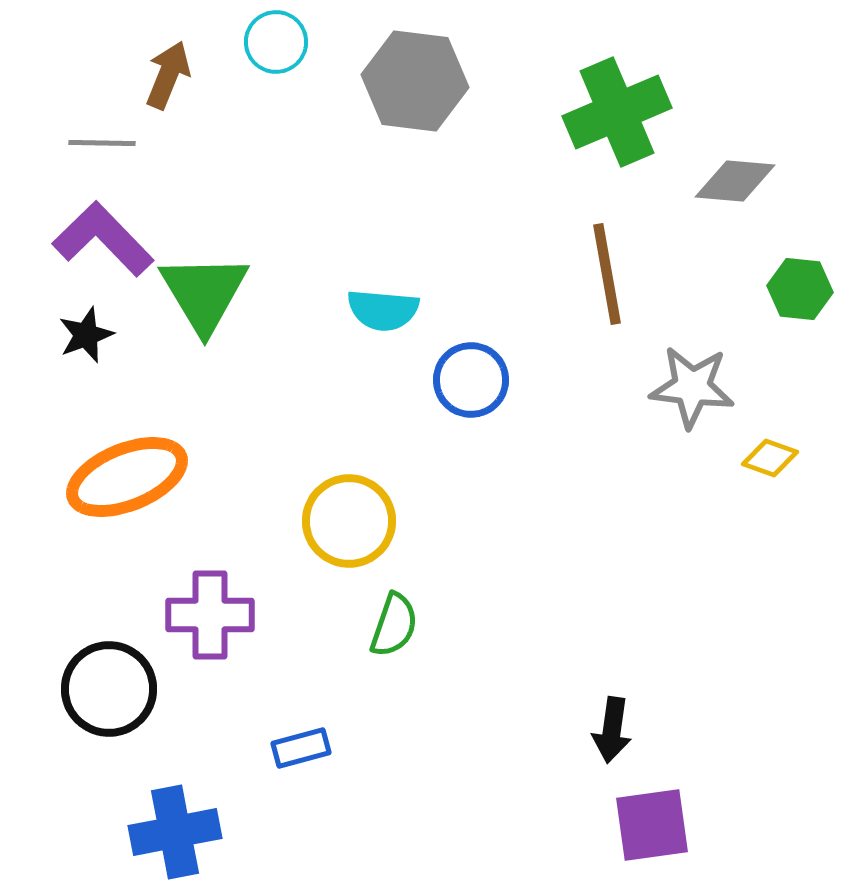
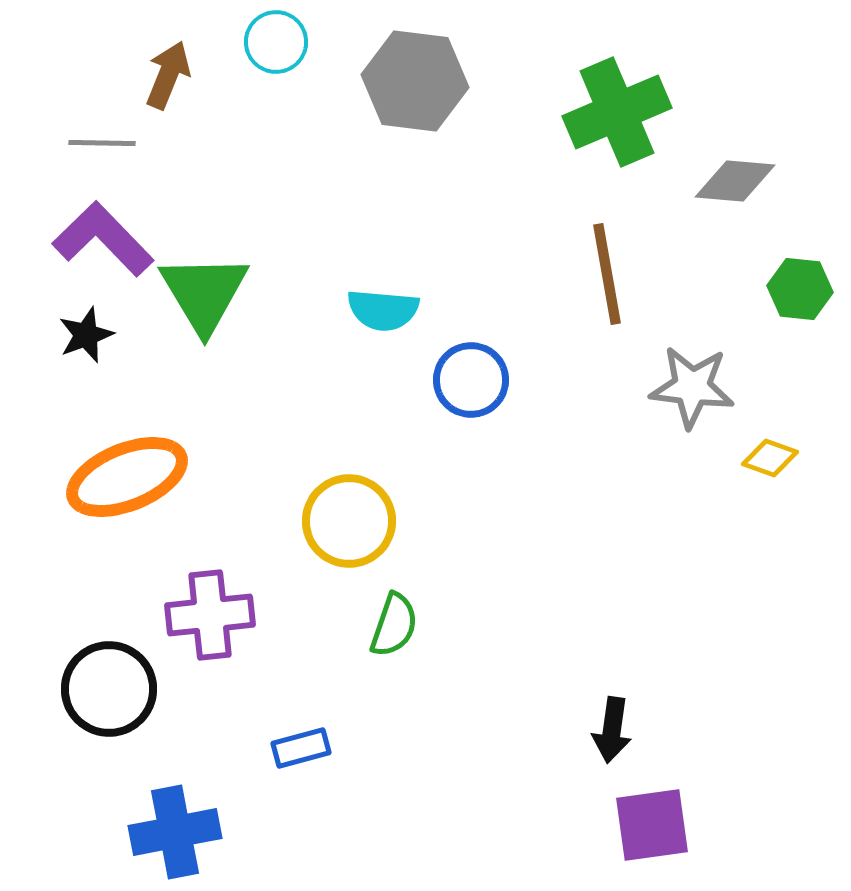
purple cross: rotated 6 degrees counterclockwise
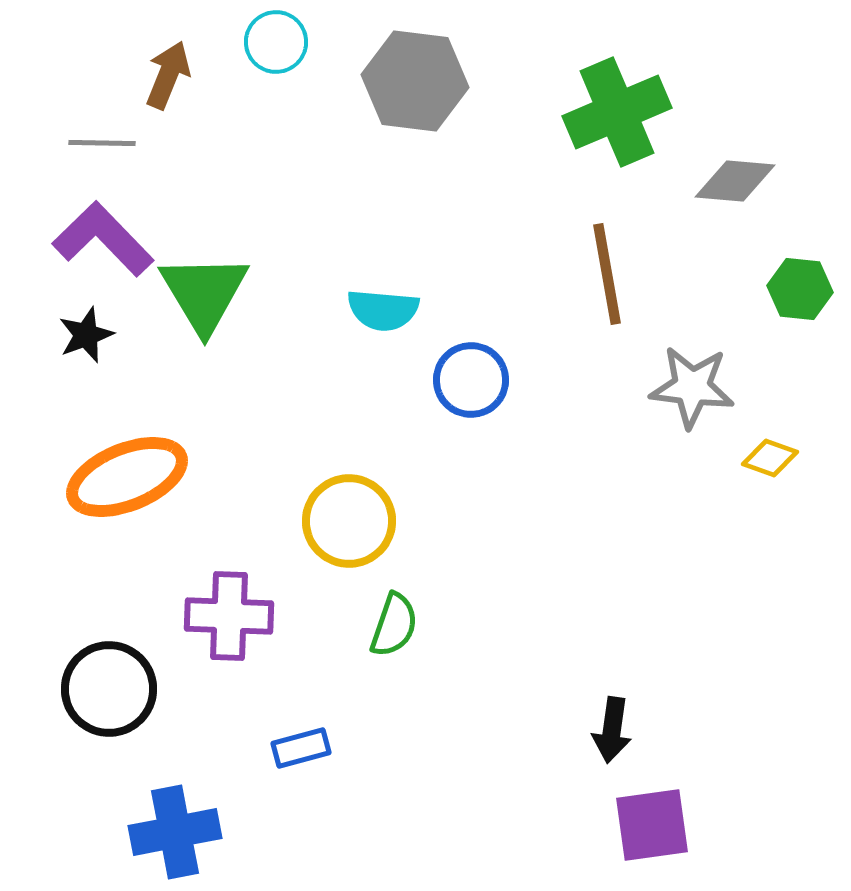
purple cross: moved 19 px right, 1 px down; rotated 8 degrees clockwise
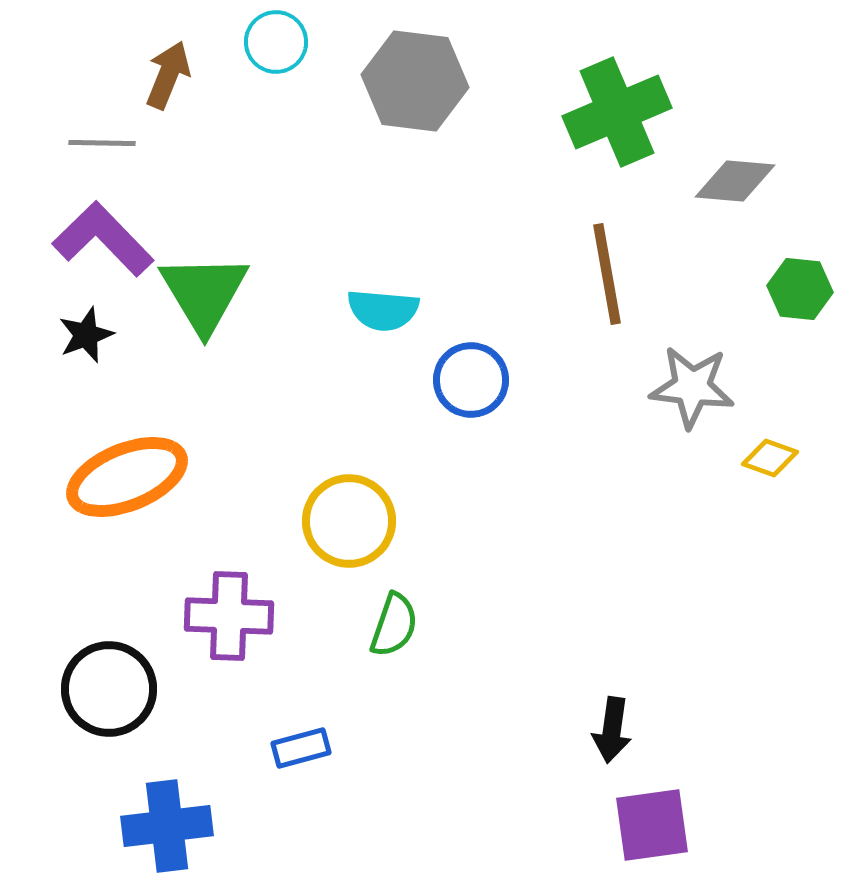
blue cross: moved 8 px left, 6 px up; rotated 4 degrees clockwise
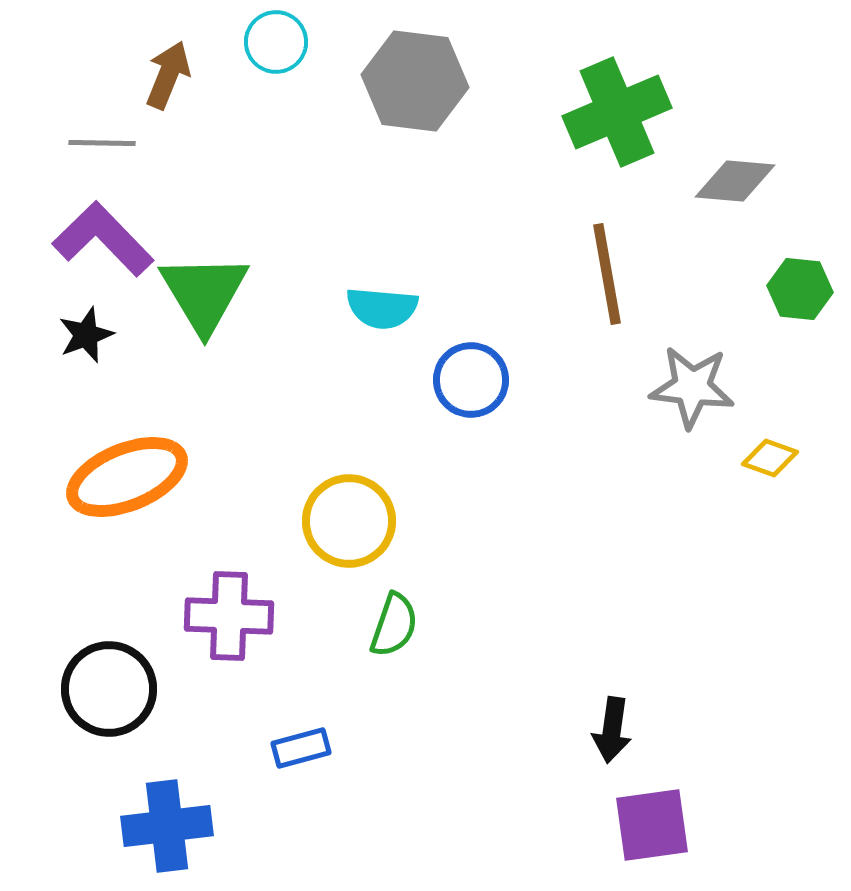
cyan semicircle: moved 1 px left, 2 px up
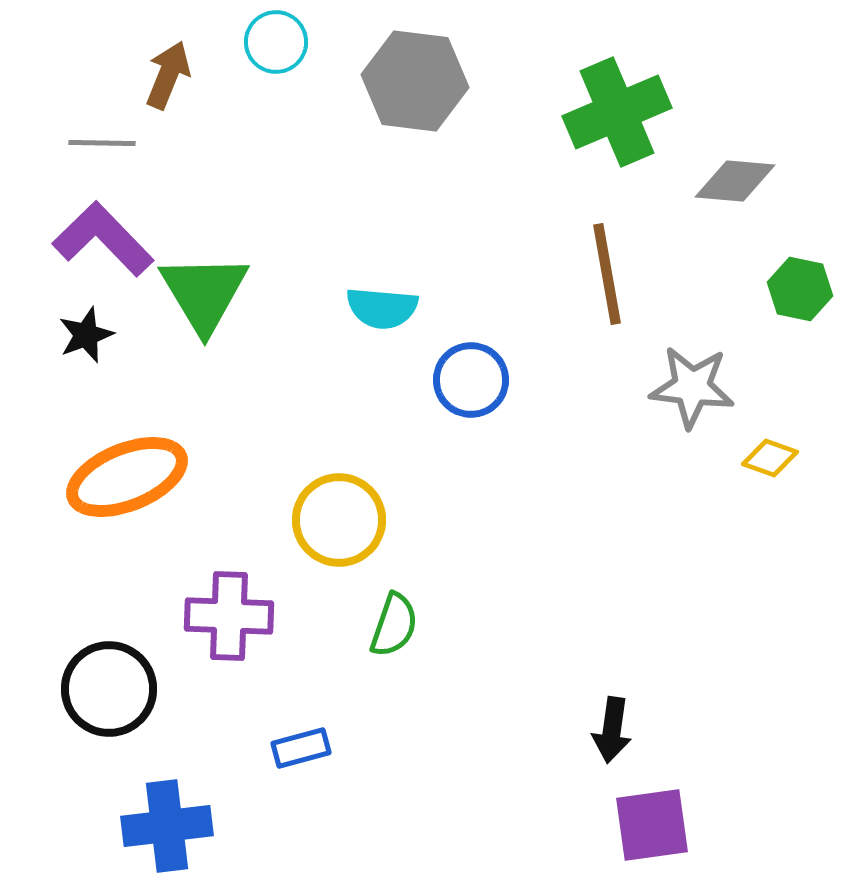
green hexagon: rotated 6 degrees clockwise
yellow circle: moved 10 px left, 1 px up
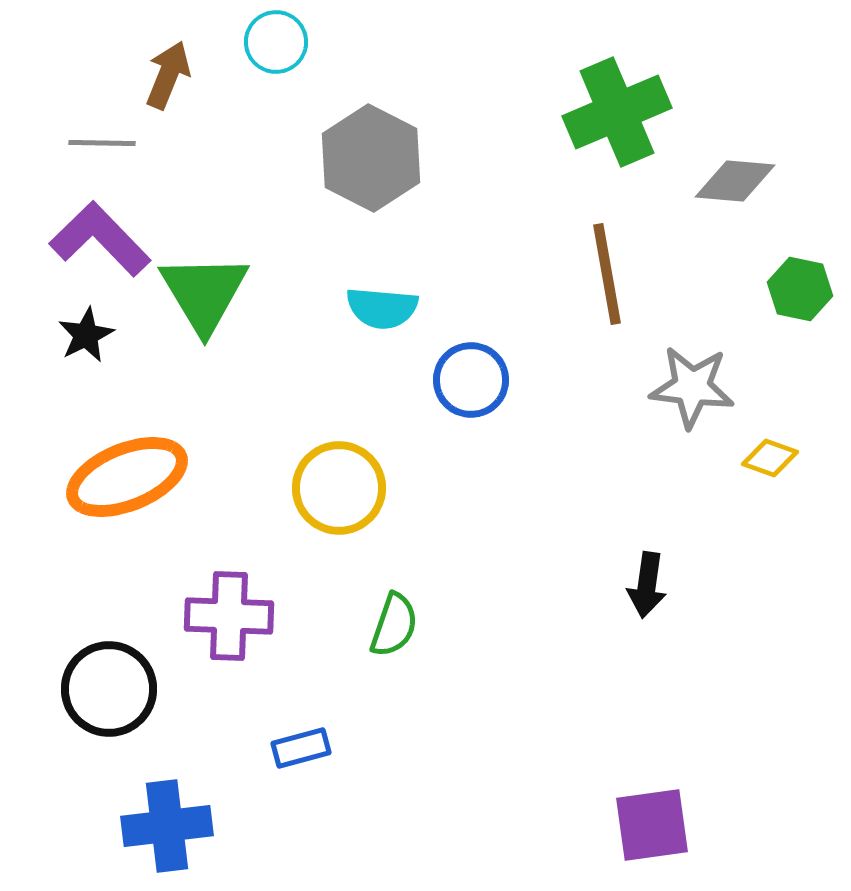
gray hexagon: moved 44 px left, 77 px down; rotated 20 degrees clockwise
purple L-shape: moved 3 px left
black star: rotated 6 degrees counterclockwise
yellow circle: moved 32 px up
black arrow: moved 35 px right, 145 px up
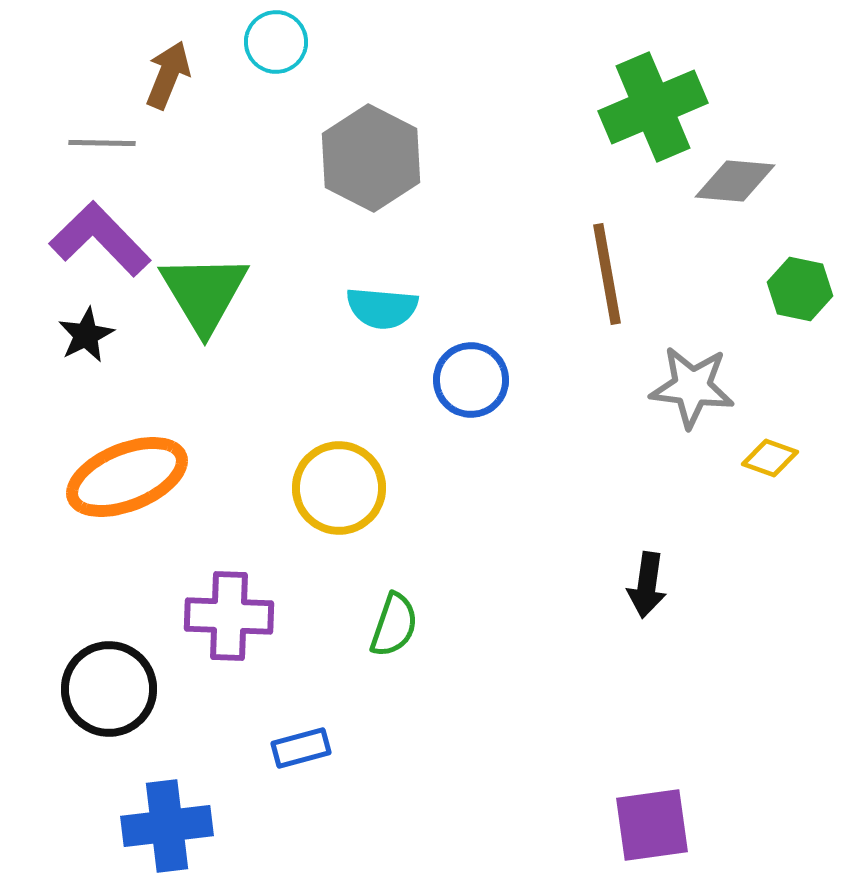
green cross: moved 36 px right, 5 px up
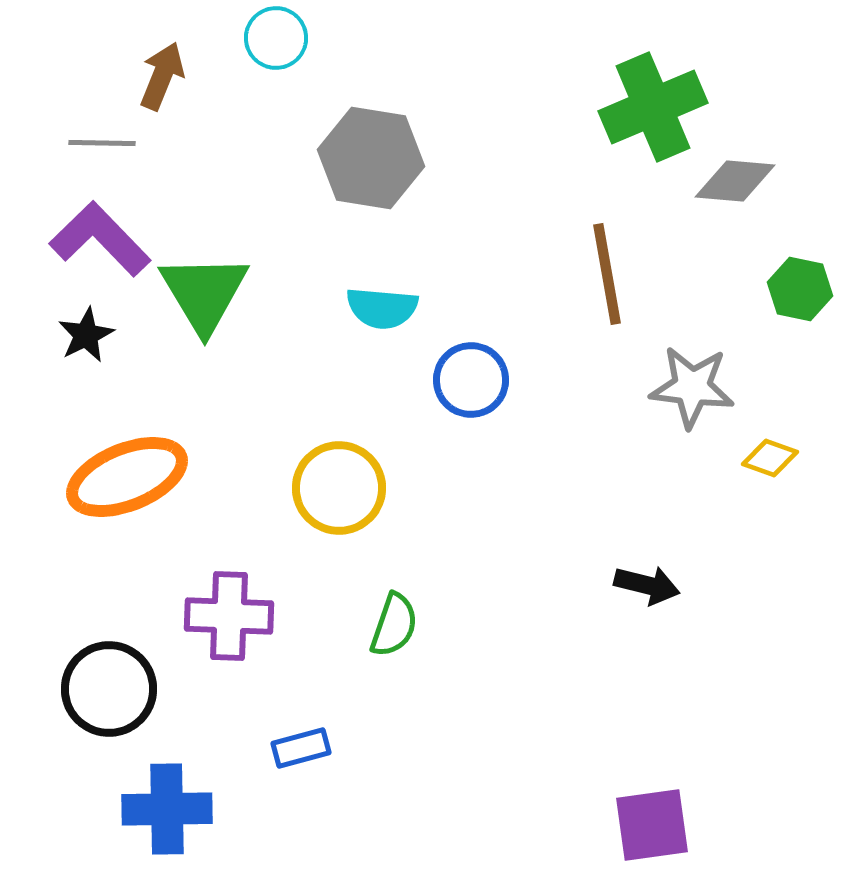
cyan circle: moved 4 px up
brown arrow: moved 6 px left, 1 px down
gray hexagon: rotated 18 degrees counterclockwise
black arrow: rotated 84 degrees counterclockwise
blue cross: moved 17 px up; rotated 6 degrees clockwise
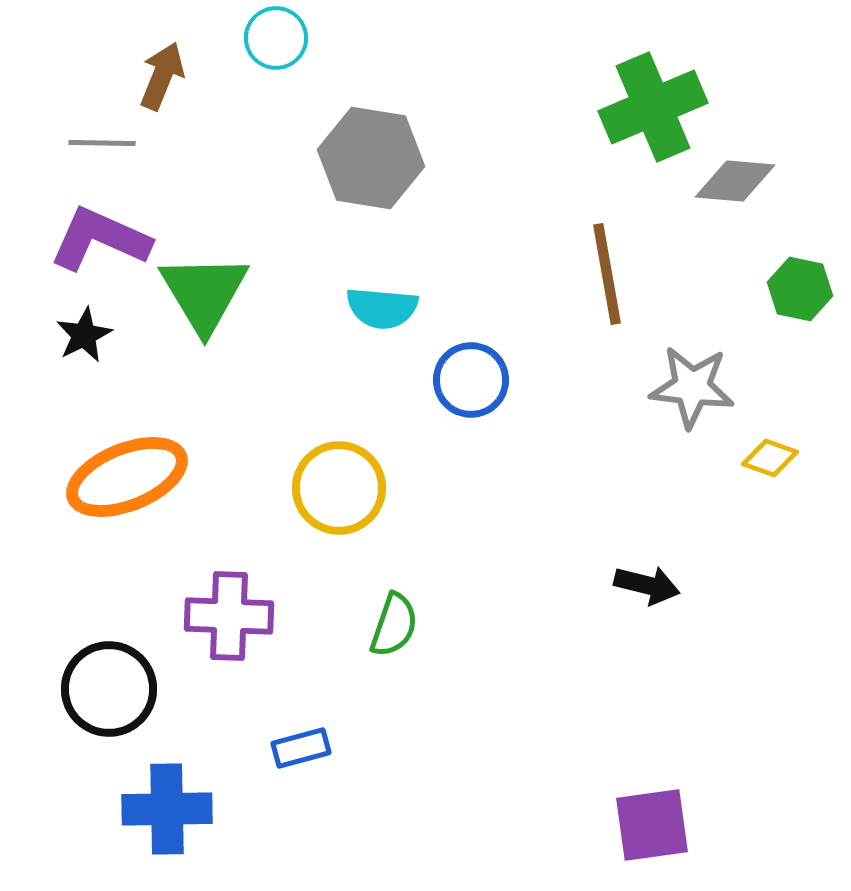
purple L-shape: rotated 22 degrees counterclockwise
black star: moved 2 px left
